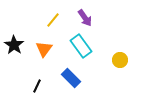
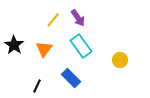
purple arrow: moved 7 px left
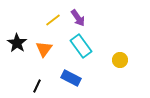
yellow line: rotated 14 degrees clockwise
black star: moved 3 px right, 2 px up
blue rectangle: rotated 18 degrees counterclockwise
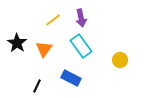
purple arrow: moved 3 px right; rotated 24 degrees clockwise
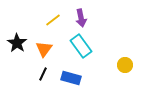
yellow circle: moved 5 px right, 5 px down
blue rectangle: rotated 12 degrees counterclockwise
black line: moved 6 px right, 12 px up
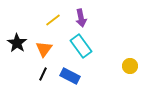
yellow circle: moved 5 px right, 1 px down
blue rectangle: moved 1 px left, 2 px up; rotated 12 degrees clockwise
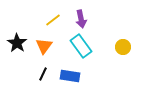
purple arrow: moved 1 px down
orange triangle: moved 3 px up
yellow circle: moved 7 px left, 19 px up
blue rectangle: rotated 18 degrees counterclockwise
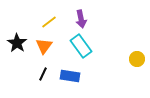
yellow line: moved 4 px left, 2 px down
yellow circle: moved 14 px right, 12 px down
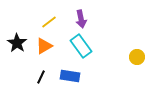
orange triangle: rotated 24 degrees clockwise
yellow circle: moved 2 px up
black line: moved 2 px left, 3 px down
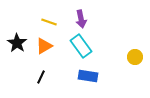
yellow line: rotated 56 degrees clockwise
yellow circle: moved 2 px left
blue rectangle: moved 18 px right
